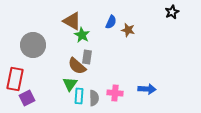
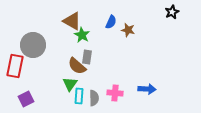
red rectangle: moved 13 px up
purple square: moved 1 px left, 1 px down
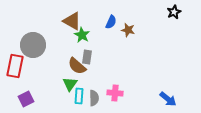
black star: moved 2 px right
blue arrow: moved 21 px right, 10 px down; rotated 36 degrees clockwise
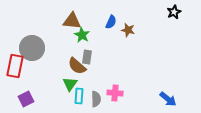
brown triangle: rotated 24 degrees counterclockwise
gray circle: moved 1 px left, 3 px down
gray semicircle: moved 2 px right, 1 px down
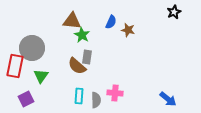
green triangle: moved 29 px left, 8 px up
gray semicircle: moved 1 px down
